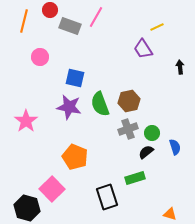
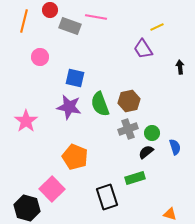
pink line: rotated 70 degrees clockwise
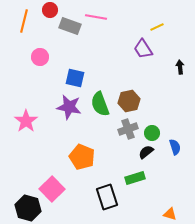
orange pentagon: moved 7 px right
black hexagon: moved 1 px right
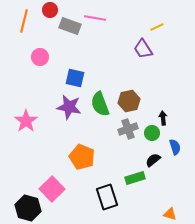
pink line: moved 1 px left, 1 px down
black arrow: moved 17 px left, 51 px down
black semicircle: moved 7 px right, 8 px down
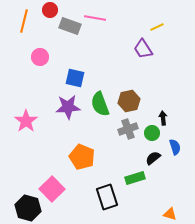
purple star: moved 1 px left; rotated 15 degrees counterclockwise
black semicircle: moved 2 px up
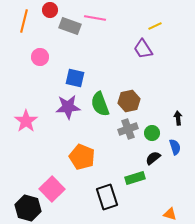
yellow line: moved 2 px left, 1 px up
black arrow: moved 15 px right
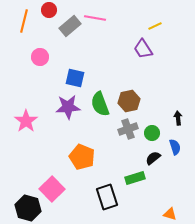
red circle: moved 1 px left
gray rectangle: rotated 60 degrees counterclockwise
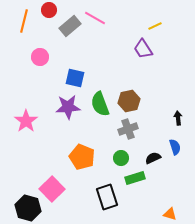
pink line: rotated 20 degrees clockwise
green circle: moved 31 px left, 25 px down
black semicircle: rotated 14 degrees clockwise
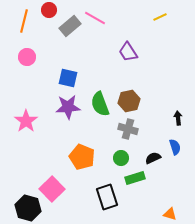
yellow line: moved 5 px right, 9 px up
purple trapezoid: moved 15 px left, 3 px down
pink circle: moved 13 px left
blue square: moved 7 px left
gray cross: rotated 36 degrees clockwise
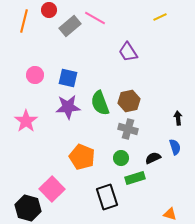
pink circle: moved 8 px right, 18 px down
green semicircle: moved 1 px up
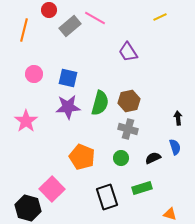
orange line: moved 9 px down
pink circle: moved 1 px left, 1 px up
green semicircle: rotated 145 degrees counterclockwise
green rectangle: moved 7 px right, 10 px down
